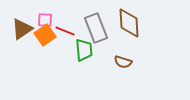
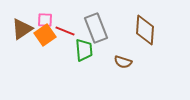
brown diamond: moved 16 px right, 7 px down; rotated 8 degrees clockwise
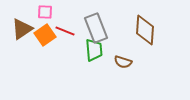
pink square: moved 8 px up
green trapezoid: moved 10 px right
